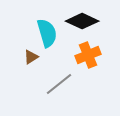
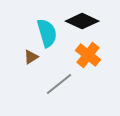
orange cross: rotated 30 degrees counterclockwise
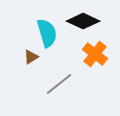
black diamond: moved 1 px right
orange cross: moved 7 px right, 1 px up
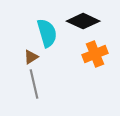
orange cross: rotated 30 degrees clockwise
gray line: moved 25 px left; rotated 64 degrees counterclockwise
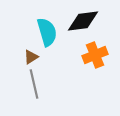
black diamond: rotated 32 degrees counterclockwise
cyan semicircle: moved 1 px up
orange cross: moved 1 px down
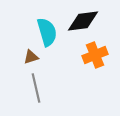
brown triangle: rotated 14 degrees clockwise
gray line: moved 2 px right, 4 px down
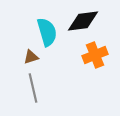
gray line: moved 3 px left
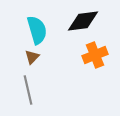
cyan semicircle: moved 10 px left, 2 px up
brown triangle: moved 1 px right; rotated 28 degrees counterclockwise
gray line: moved 5 px left, 2 px down
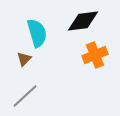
cyan semicircle: moved 3 px down
brown triangle: moved 8 px left, 2 px down
gray line: moved 3 px left, 6 px down; rotated 60 degrees clockwise
